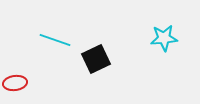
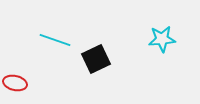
cyan star: moved 2 px left, 1 px down
red ellipse: rotated 20 degrees clockwise
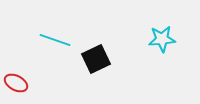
red ellipse: moved 1 px right; rotated 15 degrees clockwise
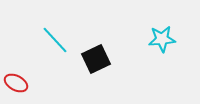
cyan line: rotated 28 degrees clockwise
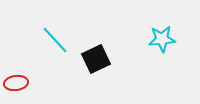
red ellipse: rotated 35 degrees counterclockwise
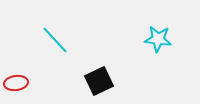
cyan star: moved 4 px left; rotated 12 degrees clockwise
black square: moved 3 px right, 22 px down
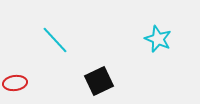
cyan star: rotated 16 degrees clockwise
red ellipse: moved 1 px left
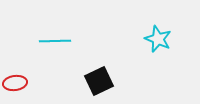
cyan line: moved 1 px down; rotated 48 degrees counterclockwise
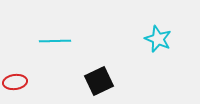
red ellipse: moved 1 px up
